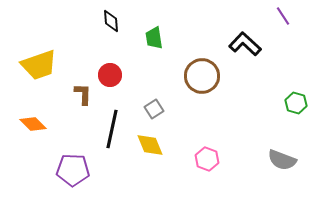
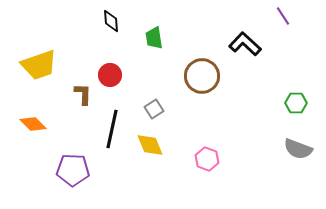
green hexagon: rotated 15 degrees counterclockwise
gray semicircle: moved 16 px right, 11 px up
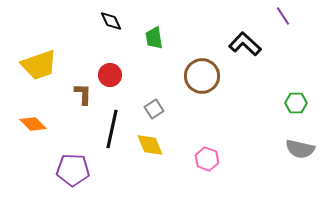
black diamond: rotated 20 degrees counterclockwise
gray semicircle: moved 2 px right; rotated 8 degrees counterclockwise
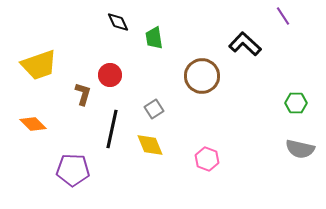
black diamond: moved 7 px right, 1 px down
brown L-shape: rotated 15 degrees clockwise
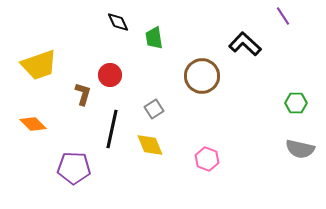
purple pentagon: moved 1 px right, 2 px up
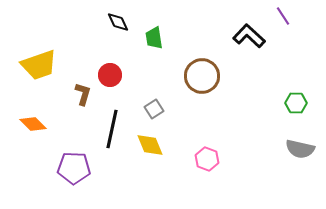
black L-shape: moved 4 px right, 8 px up
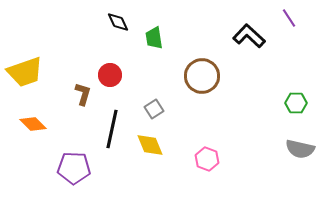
purple line: moved 6 px right, 2 px down
yellow trapezoid: moved 14 px left, 7 px down
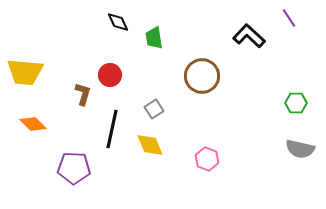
yellow trapezoid: rotated 24 degrees clockwise
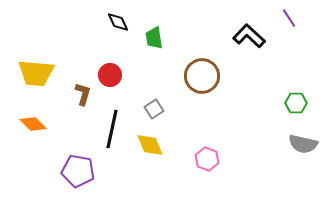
yellow trapezoid: moved 11 px right, 1 px down
gray semicircle: moved 3 px right, 5 px up
purple pentagon: moved 4 px right, 3 px down; rotated 8 degrees clockwise
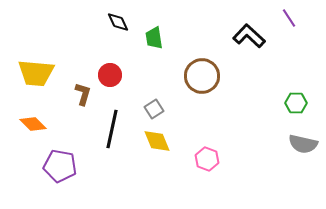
yellow diamond: moved 7 px right, 4 px up
purple pentagon: moved 18 px left, 5 px up
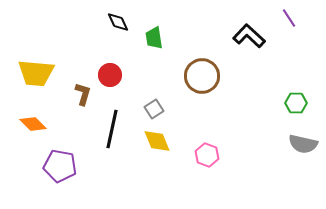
pink hexagon: moved 4 px up
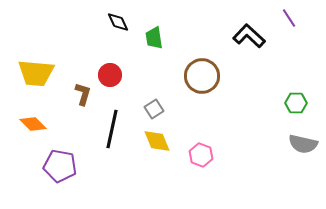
pink hexagon: moved 6 px left
